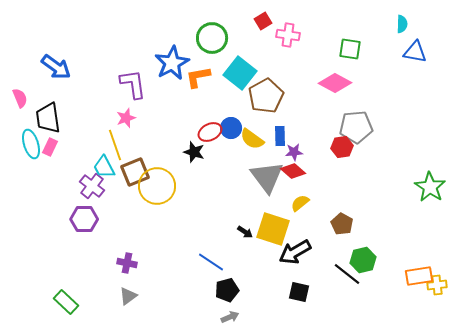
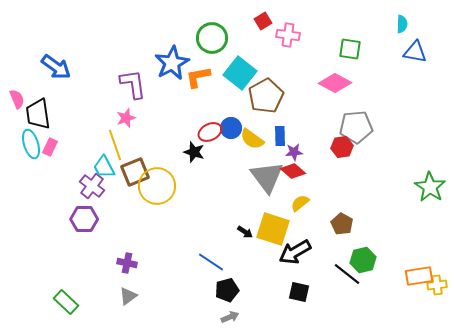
pink semicircle at (20, 98): moved 3 px left, 1 px down
black trapezoid at (48, 118): moved 10 px left, 4 px up
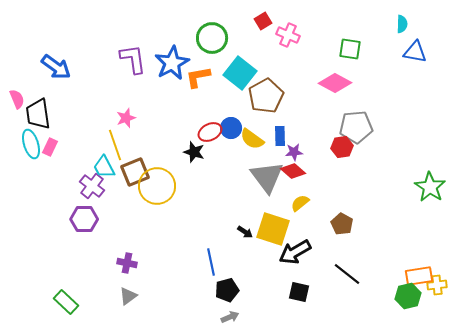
pink cross at (288, 35): rotated 15 degrees clockwise
purple L-shape at (133, 84): moved 25 px up
green hexagon at (363, 260): moved 45 px right, 36 px down
blue line at (211, 262): rotated 44 degrees clockwise
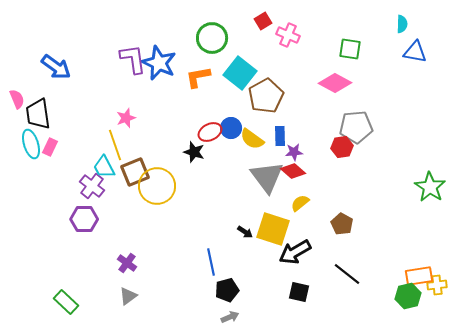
blue star at (172, 63): moved 13 px left; rotated 20 degrees counterclockwise
purple cross at (127, 263): rotated 24 degrees clockwise
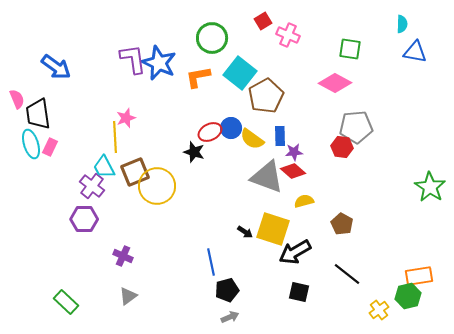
yellow line at (115, 145): moved 8 px up; rotated 16 degrees clockwise
red hexagon at (342, 147): rotated 15 degrees clockwise
gray triangle at (267, 177): rotated 33 degrees counterclockwise
yellow semicircle at (300, 203): moved 4 px right, 2 px up; rotated 24 degrees clockwise
purple cross at (127, 263): moved 4 px left, 7 px up; rotated 12 degrees counterclockwise
yellow cross at (437, 285): moved 58 px left, 25 px down; rotated 30 degrees counterclockwise
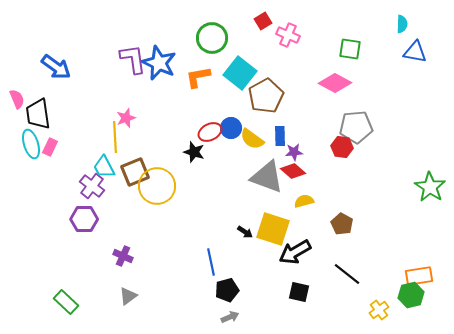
green hexagon at (408, 296): moved 3 px right, 1 px up
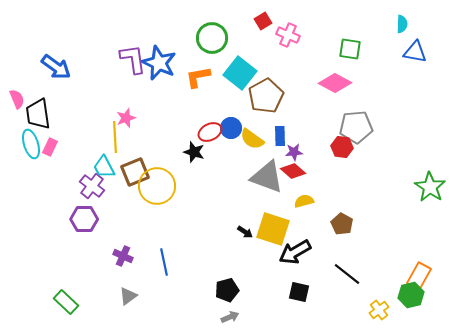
blue line at (211, 262): moved 47 px left
orange rectangle at (419, 276): rotated 52 degrees counterclockwise
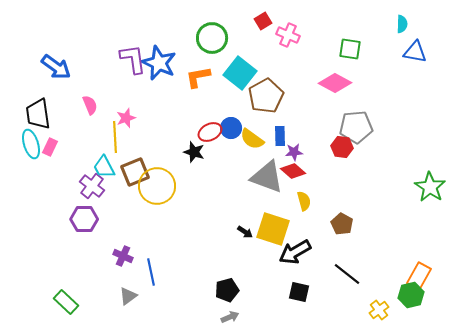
pink semicircle at (17, 99): moved 73 px right, 6 px down
yellow semicircle at (304, 201): rotated 90 degrees clockwise
blue line at (164, 262): moved 13 px left, 10 px down
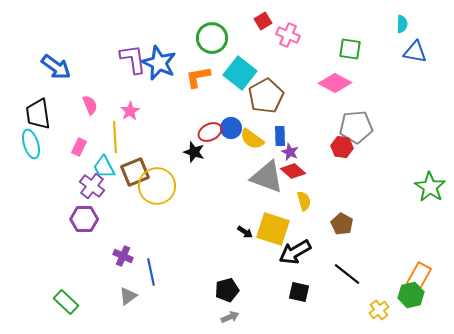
pink star at (126, 118): moved 4 px right, 7 px up; rotated 12 degrees counterclockwise
pink rectangle at (50, 147): moved 29 px right
purple star at (294, 152): moved 4 px left; rotated 30 degrees clockwise
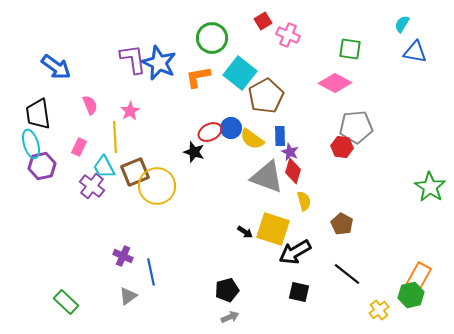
cyan semicircle at (402, 24): rotated 150 degrees counterclockwise
red diamond at (293, 171): rotated 65 degrees clockwise
purple hexagon at (84, 219): moved 42 px left, 53 px up; rotated 12 degrees counterclockwise
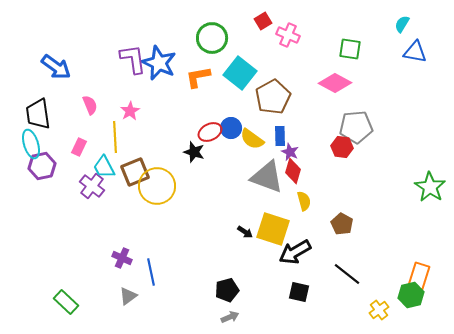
brown pentagon at (266, 96): moved 7 px right, 1 px down
purple cross at (123, 256): moved 1 px left, 2 px down
orange rectangle at (419, 276): rotated 12 degrees counterclockwise
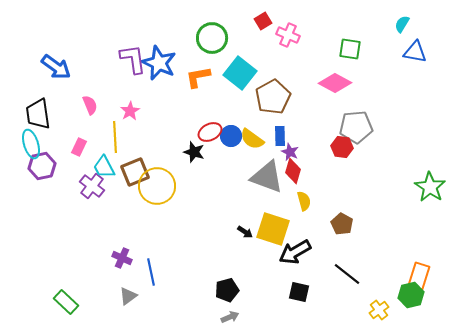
blue circle at (231, 128): moved 8 px down
